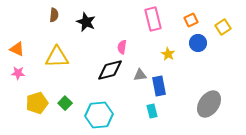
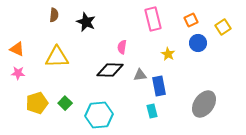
black diamond: rotated 16 degrees clockwise
gray ellipse: moved 5 px left
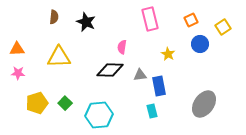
brown semicircle: moved 2 px down
pink rectangle: moved 3 px left
blue circle: moved 2 px right, 1 px down
orange triangle: rotated 28 degrees counterclockwise
yellow triangle: moved 2 px right
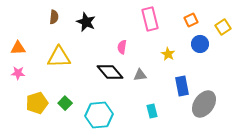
orange triangle: moved 1 px right, 1 px up
black diamond: moved 2 px down; rotated 48 degrees clockwise
blue rectangle: moved 23 px right
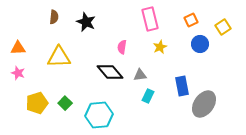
yellow star: moved 8 px left, 7 px up; rotated 16 degrees clockwise
pink star: rotated 16 degrees clockwise
cyan rectangle: moved 4 px left, 15 px up; rotated 40 degrees clockwise
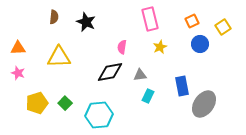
orange square: moved 1 px right, 1 px down
black diamond: rotated 60 degrees counterclockwise
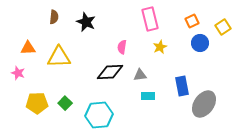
blue circle: moved 1 px up
orange triangle: moved 10 px right
black diamond: rotated 8 degrees clockwise
cyan rectangle: rotated 64 degrees clockwise
yellow pentagon: rotated 15 degrees clockwise
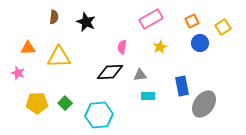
pink rectangle: moved 1 px right; rotated 75 degrees clockwise
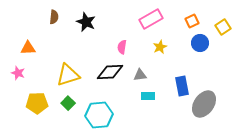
yellow triangle: moved 9 px right, 18 px down; rotated 15 degrees counterclockwise
green square: moved 3 px right
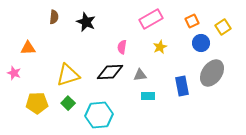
blue circle: moved 1 px right
pink star: moved 4 px left
gray ellipse: moved 8 px right, 31 px up
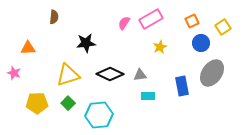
black star: moved 21 px down; rotated 30 degrees counterclockwise
pink semicircle: moved 2 px right, 24 px up; rotated 24 degrees clockwise
black diamond: moved 2 px down; rotated 28 degrees clockwise
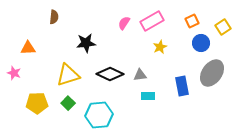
pink rectangle: moved 1 px right, 2 px down
